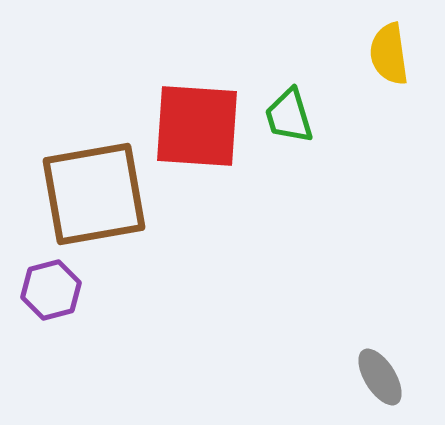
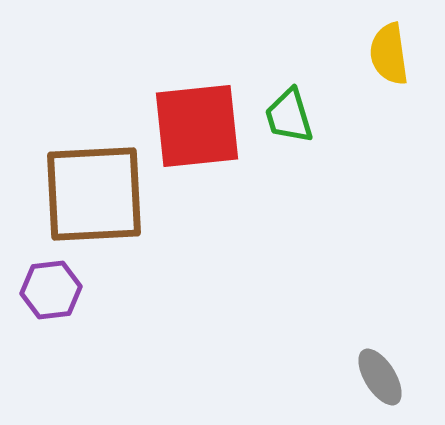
red square: rotated 10 degrees counterclockwise
brown square: rotated 7 degrees clockwise
purple hexagon: rotated 8 degrees clockwise
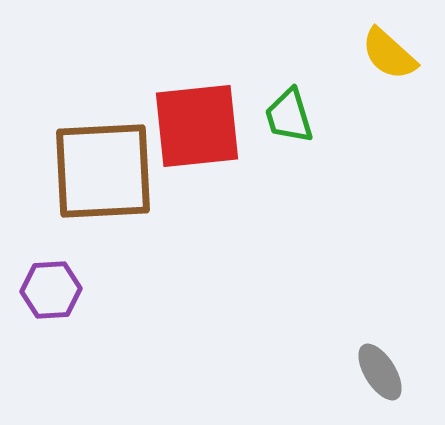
yellow semicircle: rotated 40 degrees counterclockwise
brown square: moved 9 px right, 23 px up
purple hexagon: rotated 4 degrees clockwise
gray ellipse: moved 5 px up
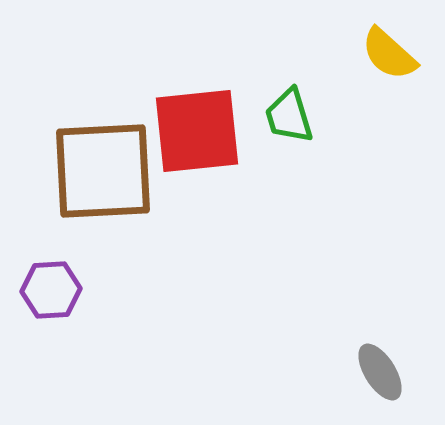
red square: moved 5 px down
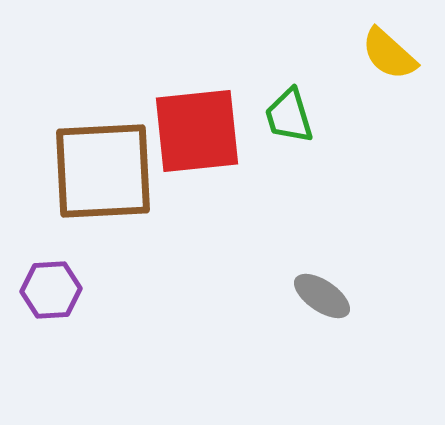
gray ellipse: moved 58 px left, 76 px up; rotated 24 degrees counterclockwise
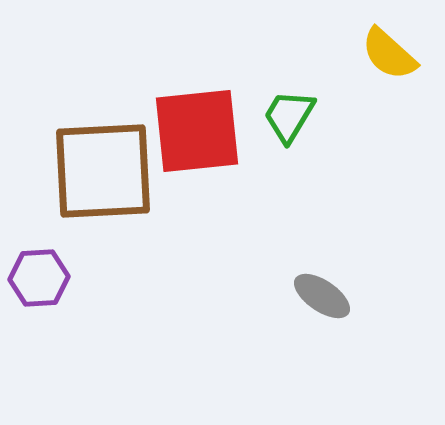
green trapezoid: rotated 48 degrees clockwise
purple hexagon: moved 12 px left, 12 px up
